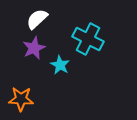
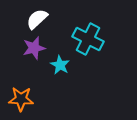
purple star: rotated 10 degrees clockwise
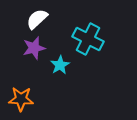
cyan star: rotated 12 degrees clockwise
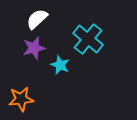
cyan cross: rotated 12 degrees clockwise
cyan star: rotated 18 degrees counterclockwise
orange star: rotated 10 degrees counterclockwise
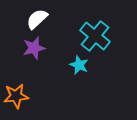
cyan cross: moved 7 px right, 3 px up
cyan star: moved 19 px right
orange star: moved 5 px left, 3 px up
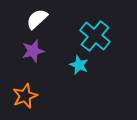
purple star: moved 1 px left, 3 px down
orange star: moved 9 px right; rotated 15 degrees counterclockwise
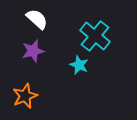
white semicircle: rotated 85 degrees clockwise
